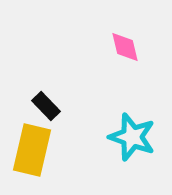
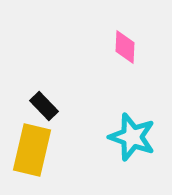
pink diamond: rotated 16 degrees clockwise
black rectangle: moved 2 px left
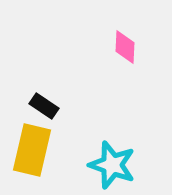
black rectangle: rotated 12 degrees counterclockwise
cyan star: moved 20 px left, 28 px down
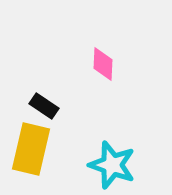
pink diamond: moved 22 px left, 17 px down
yellow rectangle: moved 1 px left, 1 px up
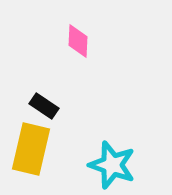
pink diamond: moved 25 px left, 23 px up
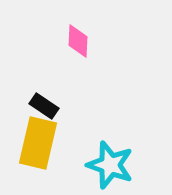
yellow rectangle: moved 7 px right, 6 px up
cyan star: moved 2 px left
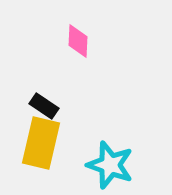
yellow rectangle: moved 3 px right
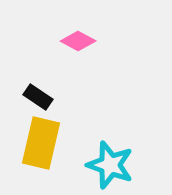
pink diamond: rotated 64 degrees counterclockwise
black rectangle: moved 6 px left, 9 px up
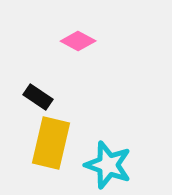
yellow rectangle: moved 10 px right
cyan star: moved 2 px left
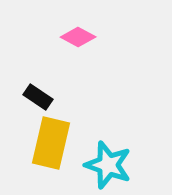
pink diamond: moved 4 px up
